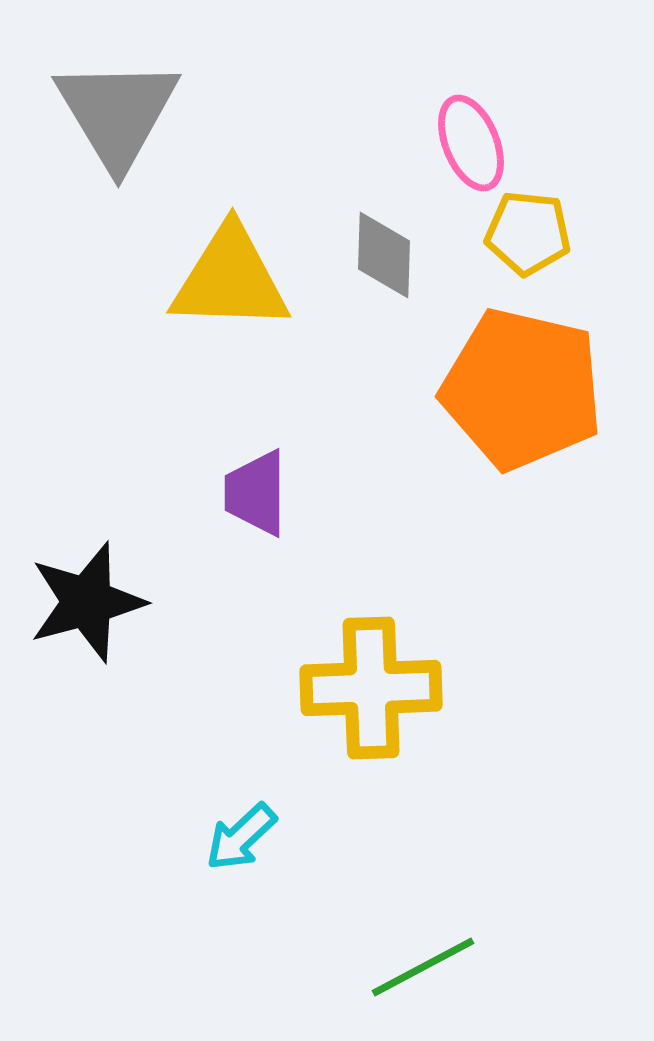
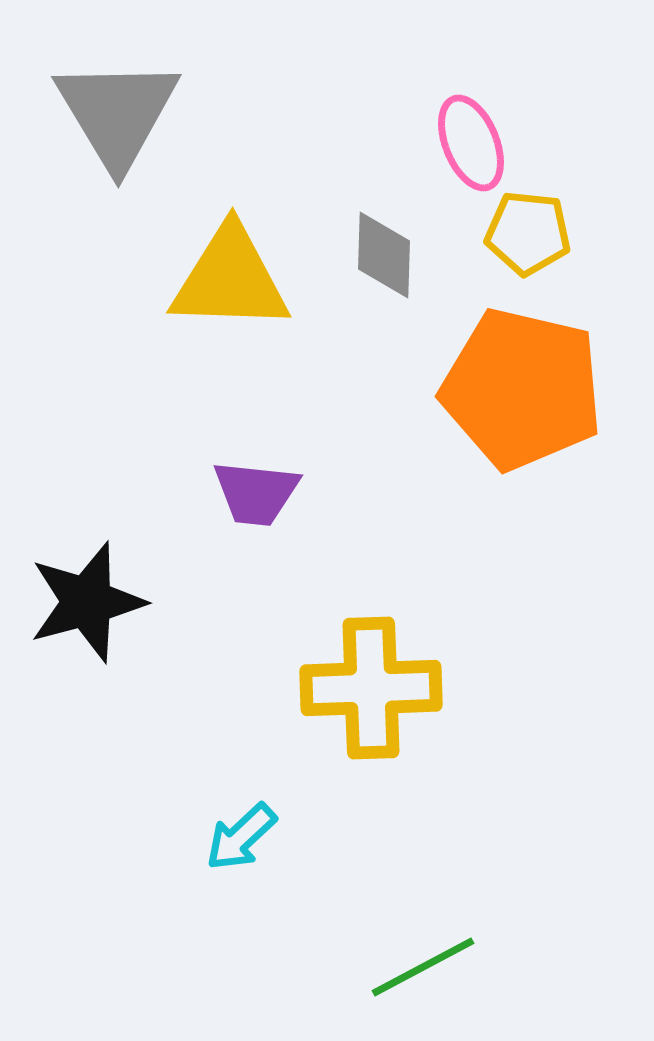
purple trapezoid: rotated 84 degrees counterclockwise
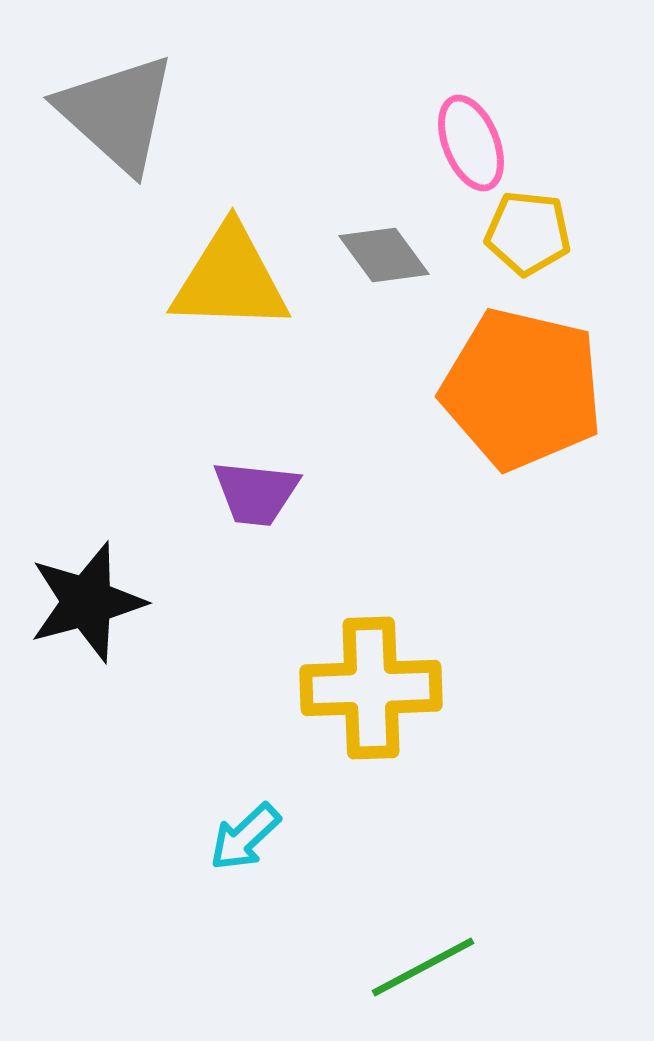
gray triangle: rotated 17 degrees counterclockwise
gray diamond: rotated 38 degrees counterclockwise
cyan arrow: moved 4 px right
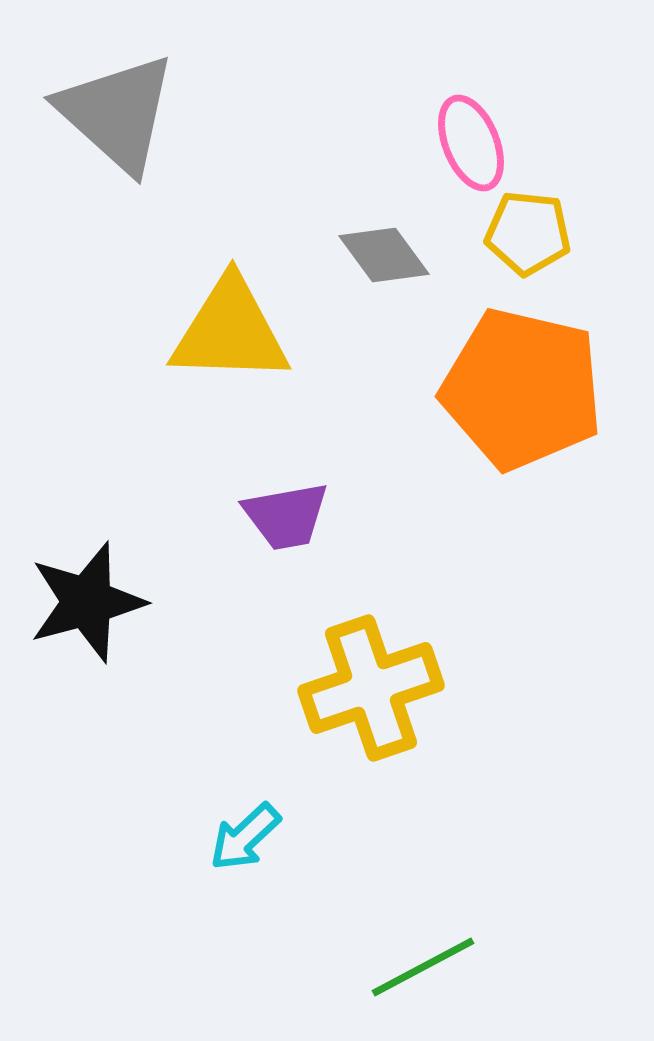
yellow triangle: moved 52 px down
purple trapezoid: moved 30 px right, 23 px down; rotated 16 degrees counterclockwise
yellow cross: rotated 17 degrees counterclockwise
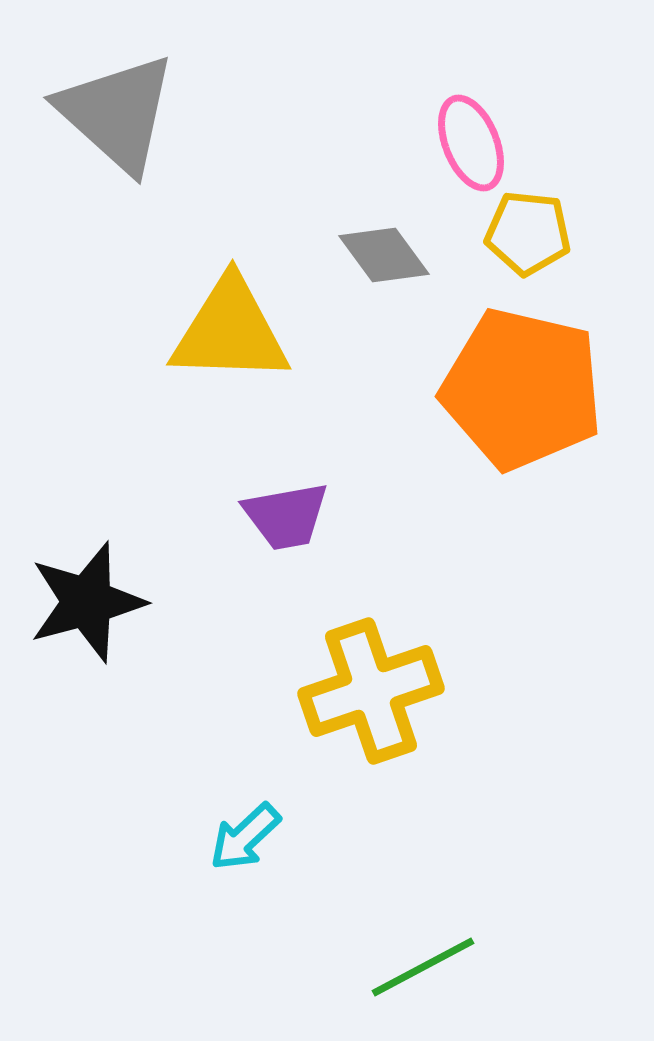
yellow cross: moved 3 px down
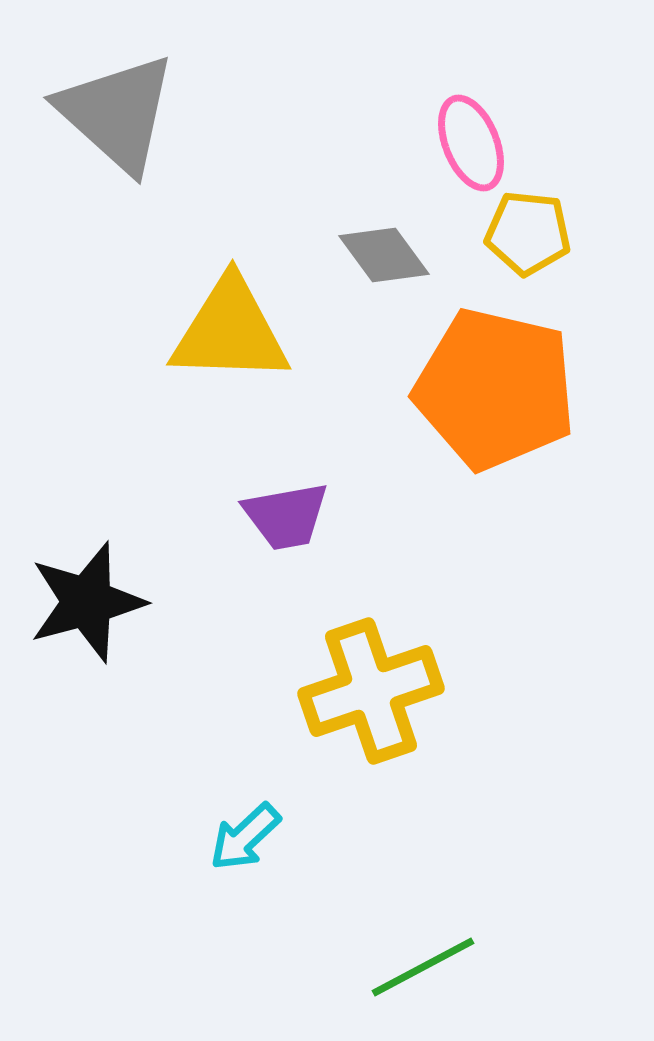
orange pentagon: moved 27 px left
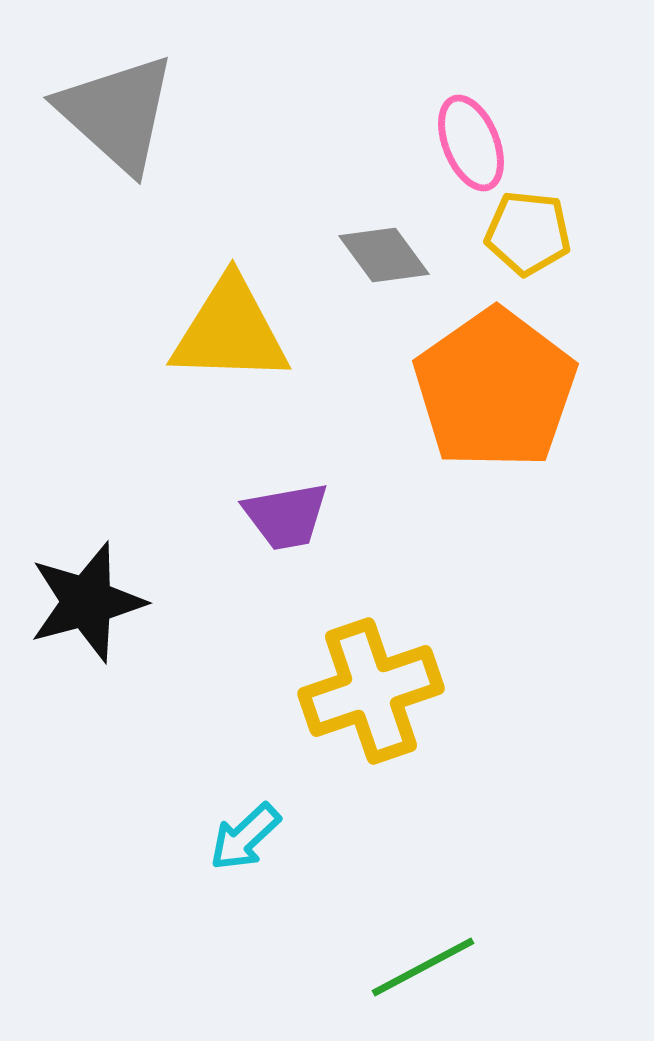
orange pentagon: rotated 24 degrees clockwise
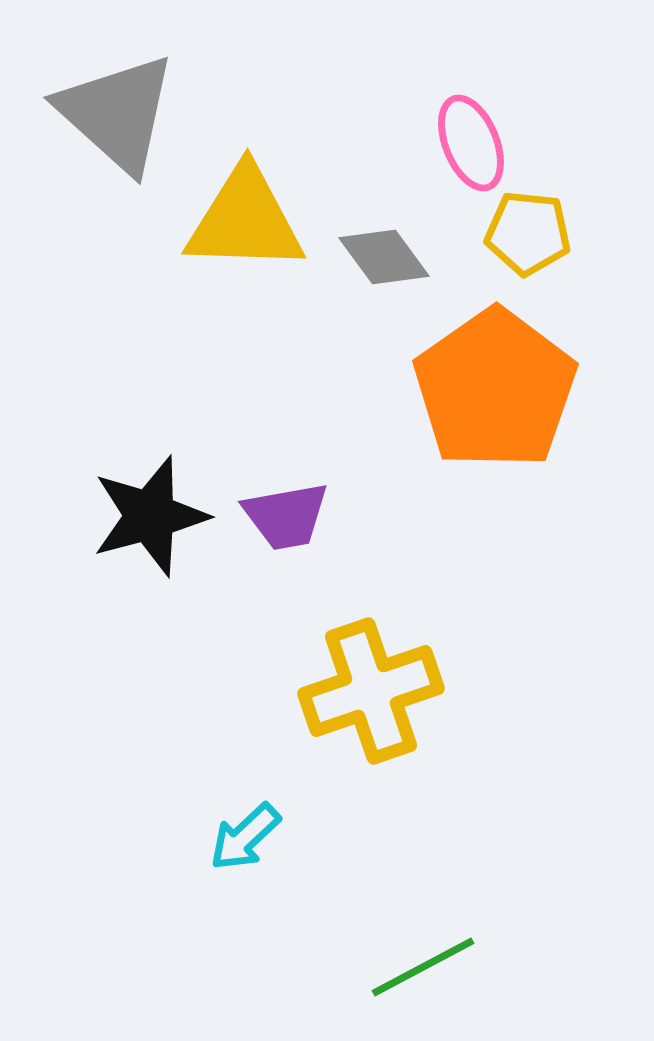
gray diamond: moved 2 px down
yellow triangle: moved 15 px right, 111 px up
black star: moved 63 px right, 86 px up
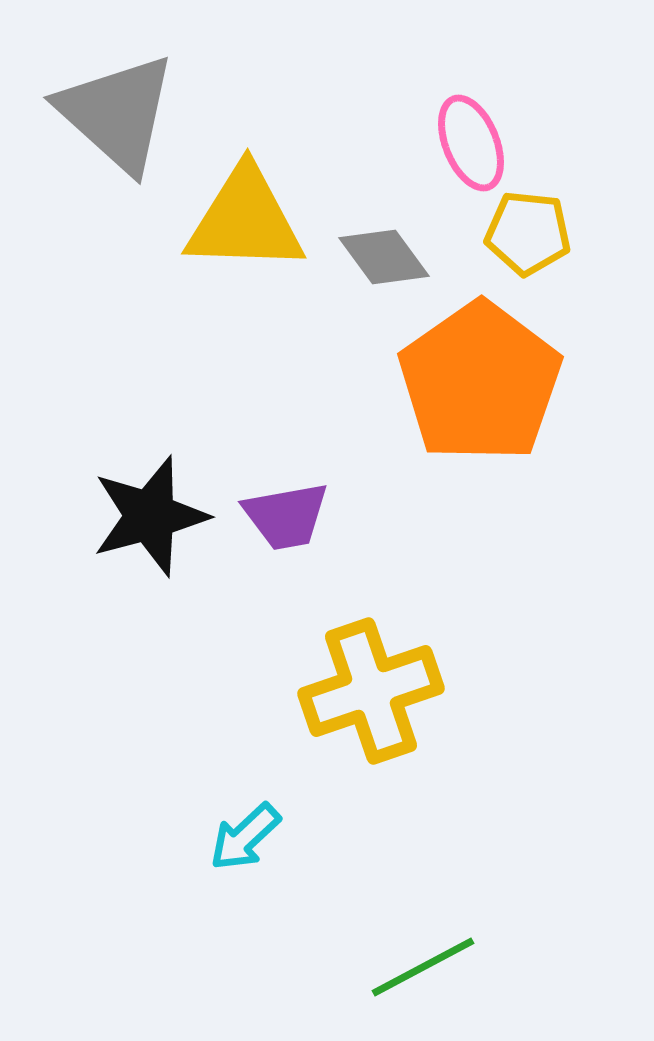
orange pentagon: moved 15 px left, 7 px up
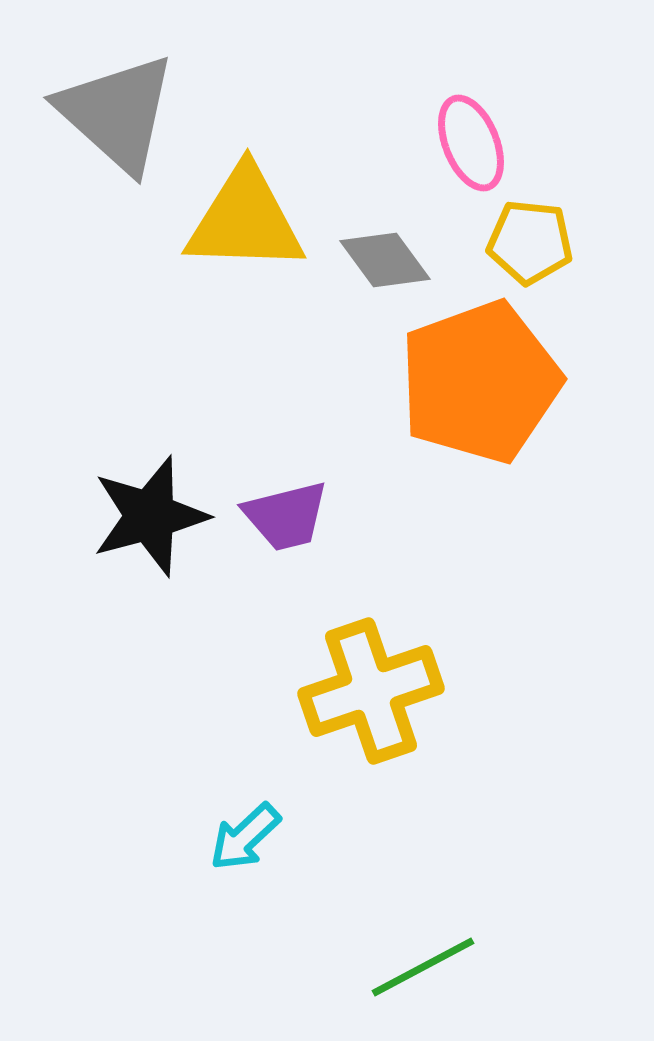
yellow pentagon: moved 2 px right, 9 px down
gray diamond: moved 1 px right, 3 px down
orange pentagon: rotated 15 degrees clockwise
purple trapezoid: rotated 4 degrees counterclockwise
